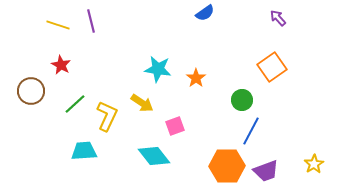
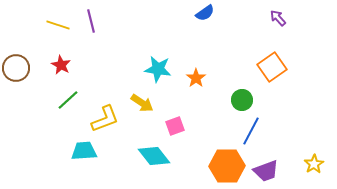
brown circle: moved 15 px left, 23 px up
green line: moved 7 px left, 4 px up
yellow L-shape: moved 2 px left, 3 px down; rotated 44 degrees clockwise
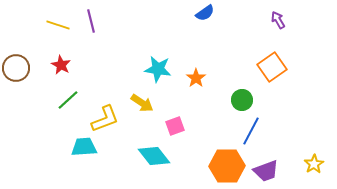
purple arrow: moved 2 px down; rotated 12 degrees clockwise
cyan trapezoid: moved 4 px up
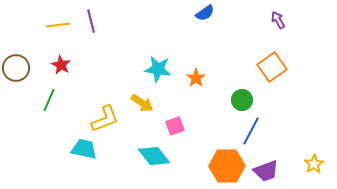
yellow line: rotated 25 degrees counterclockwise
green line: moved 19 px left; rotated 25 degrees counterclockwise
cyan trapezoid: moved 2 px down; rotated 16 degrees clockwise
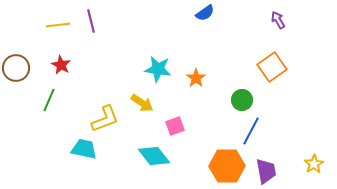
purple trapezoid: rotated 80 degrees counterclockwise
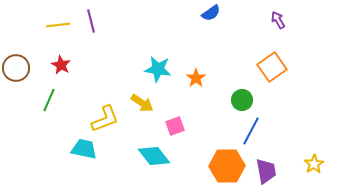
blue semicircle: moved 6 px right
